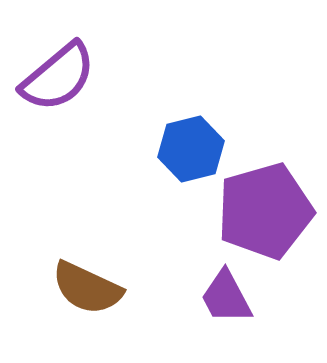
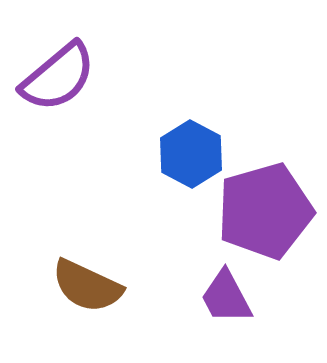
blue hexagon: moved 5 px down; rotated 18 degrees counterclockwise
brown semicircle: moved 2 px up
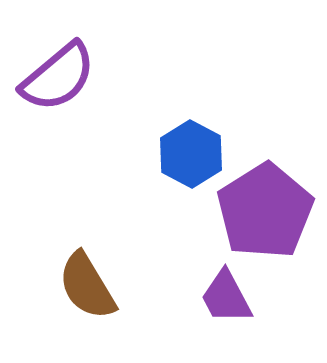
purple pentagon: rotated 16 degrees counterclockwise
brown semicircle: rotated 34 degrees clockwise
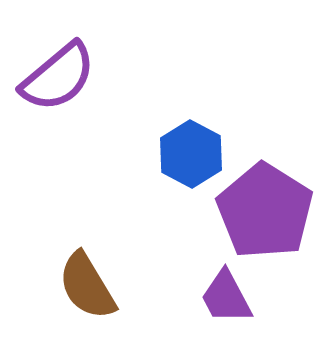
purple pentagon: rotated 8 degrees counterclockwise
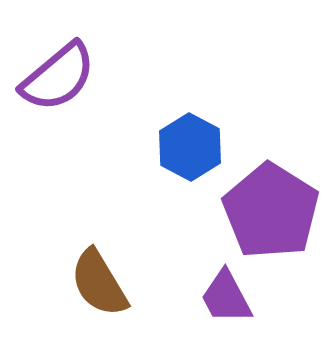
blue hexagon: moved 1 px left, 7 px up
purple pentagon: moved 6 px right
brown semicircle: moved 12 px right, 3 px up
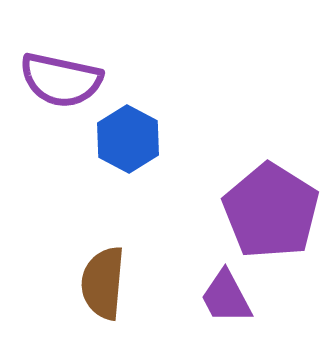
purple semicircle: moved 3 px right, 3 px down; rotated 52 degrees clockwise
blue hexagon: moved 62 px left, 8 px up
brown semicircle: moved 4 px right; rotated 36 degrees clockwise
